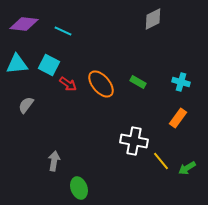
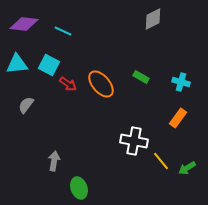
green rectangle: moved 3 px right, 5 px up
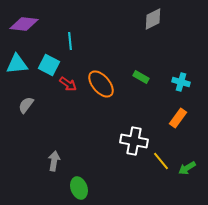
cyan line: moved 7 px right, 10 px down; rotated 60 degrees clockwise
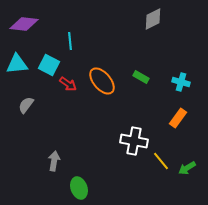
orange ellipse: moved 1 px right, 3 px up
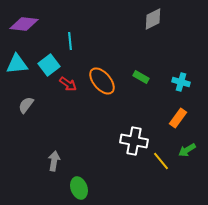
cyan square: rotated 25 degrees clockwise
green arrow: moved 18 px up
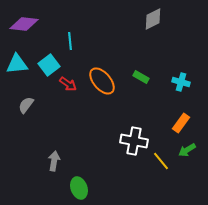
orange rectangle: moved 3 px right, 5 px down
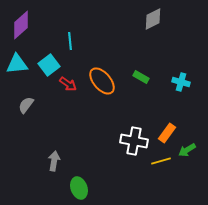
purple diamond: moved 3 px left, 1 px down; rotated 48 degrees counterclockwise
orange rectangle: moved 14 px left, 10 px down
yellow line: rotated 66 degrees counterclockwise
